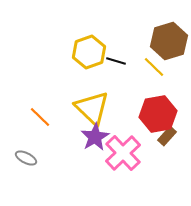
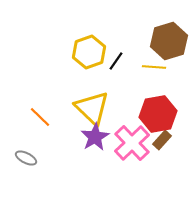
black line: rotated 72 degrees counterclockwise
yellow line: rotated 40 degrees counterclockwise
brown rectangle: moved 5 px left, 4 px down
pink cross: moved 9 px right, 10 px up
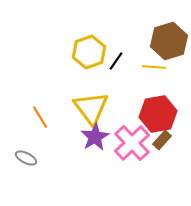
yellow triangle: moved 1 px left; rotated 9 degrees clockwise
orange line: rotated 15 degrees clockwise
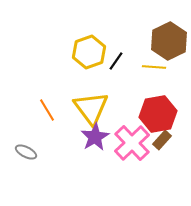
brown hexagon: rotated 9 degrees counterclockwise
orange line: moved 7 px right, 7 px up
gray ellipse: moved 6 px up
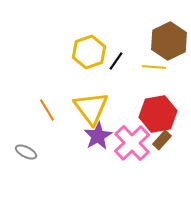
purple star: moved 3 px right, 1 px up
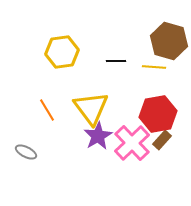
brown hexagon: rotated 18 degrees counterclockwise
yellow hexagon: moved 27 px left; rotated 12 degrees clockwise
black line: rotated 54 degrees clockwise
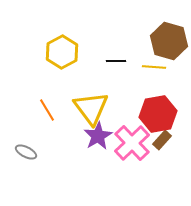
yellow hexagon: rotated 20 degrees counterclockwise
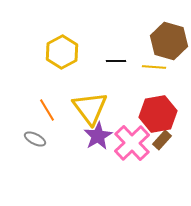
yellow triangle: moved 1 px left
gray ellipse: moved 9 px right, 13 px up
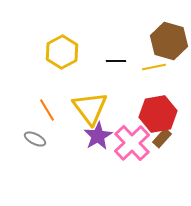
yellow line: rotated 15 degrees counterclockwise
brown rectangle: moved 2 px up
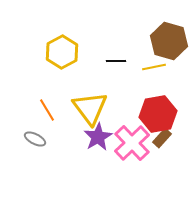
purple star: moved 1 px down
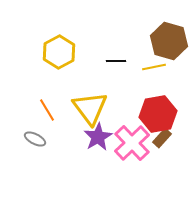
yellow hexagon: moved 3 px left
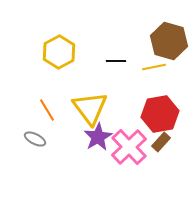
red hexagon: moved 2 px right
brown rectangle: moved 1 px left, 4 px down
pink cross: moved 3 px left, 4 px down
